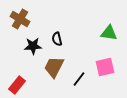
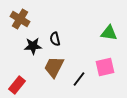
black semicircle: moved 2 px left
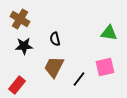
black star: moved 9 px left
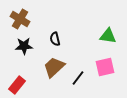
green triangle: moved 1 px left, 3 px down
brown trapezoid: rotated 20 degrees clockwise
black line: moved 1 px left, 1 px up
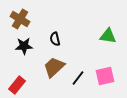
pink square: moved 9 px down
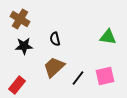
green triangle: moved 1 px down
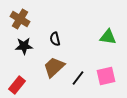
pink square: moved 1 px right
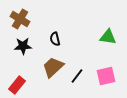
black star: moved 1 px left
brown trapezoid: moved 1 px left
black line: moved 1 px left, 2 px up
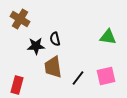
black star: moved 13 px right
brown trapezoid: rotated 55 degrees counterclockwise
black line: moved 1 px right, 2 px down
red rectangle: rotated 24 degrees counterclockwise
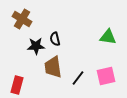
brown cross: moved 2 px right
